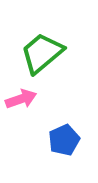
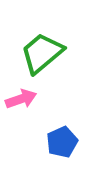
blue pentagon: moved 2 px left, 2 px down
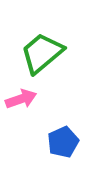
blue pentagon: moved 1 px right
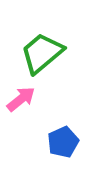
pink arrow: rotated 20 degrees counterclockwise
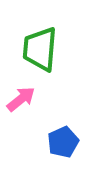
green trapezoid: moved 2 px left, 4 px up; rotated 45 degrees counterclockwise
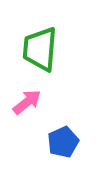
pink arrow: moved 6 px right, 3 px down
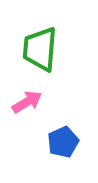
pink arrow: rotated 8 degrees clockwise
